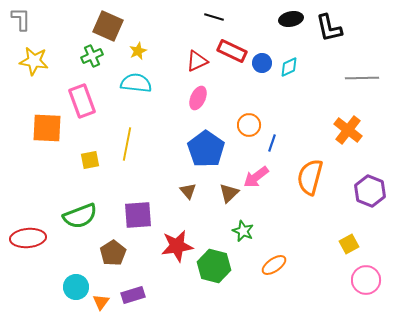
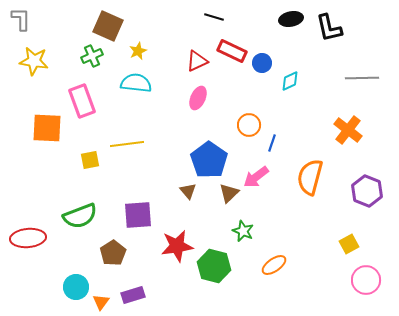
cyan diamond at (289, 67): moved 1 px right, 14 px down
yellow line at (127, 144): rotated 72 degrees clockwise
blue pentagon at (206, 149): moved 3 px right, 11 px down
purple hexagon at (370, 191): moved 3 px left
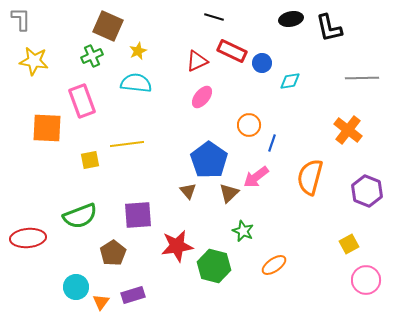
cyan diamond at (290, 81): rotated 15 degrees clockwise
pink ellipse at (198, 98): moved 4 px right, 1 px up; rotated 15 degrees clockwise
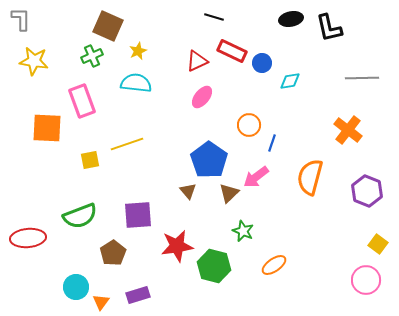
yellow line at (127, 144): rotated 12 degrees counterclockwise
yellow square at (349, 244): moved 29 px right; rotated 24 degrees counterclockwise
purple rectangle at (133, 295): moved 5 px right
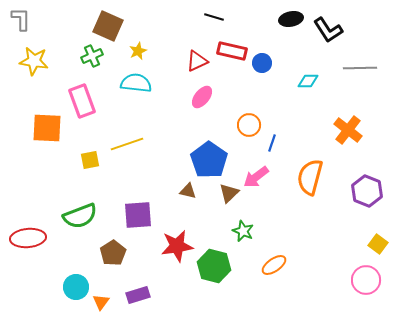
black L-shape at (329, 28): moved 1 px left, 2 px down; rotated 20 degrees counterclockwise
red rectangle at (232, 51): rotated 12 degrees counterclockwise
gray line at (362, 78): moved 2 px left, 10 px up
cyan diamond at (290, 81): moved 18 px right; rotated 10 degrees clockwise
brown triangle at (188, 191): rotated 36 degrees counterclockwise
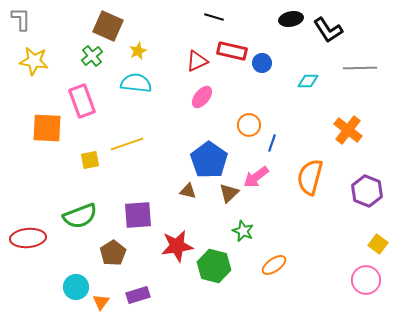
green cross at (92, 56): rotated 15 degrees counterclockwise
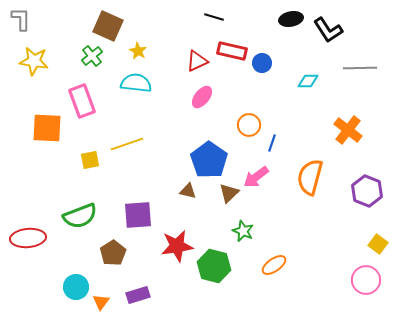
yellow star at (138, 51): rotated 18 degrees counterclockwise
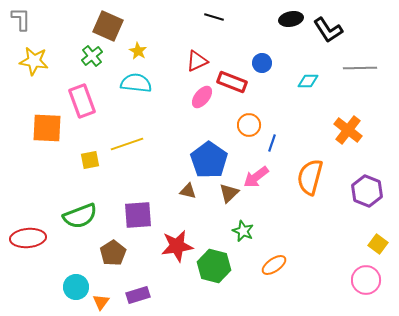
red rectangle at (232, 51): moved 31 px down; rotated 8 degrees clockwise
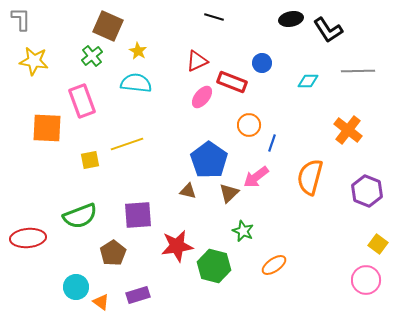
gray line at (360, 68): moved 2 px left, 3 px down
orange triangle at (101, 302): rotated 30 degrees counterclockwise
